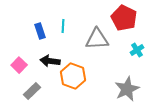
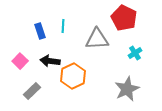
cyan cross: moved 2 px left, 3 px down
pink square: moved 1 px right, 4 px up
orange hexagon: rotated 15 degrees clockwise
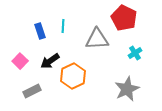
black arrow: rotated 42 degrees counterclockwise
gray rectangle: rotated 18 degrees clockwise
